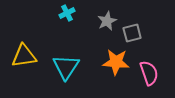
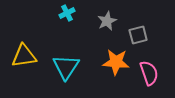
gray square: moved 6 px right, 2 px down
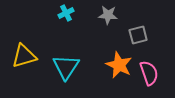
cyan cross: moved 1 px left
gray star: moved 1 px right, 6 px up; rotated 30 degrees clockwise
yellow triangle: rotated 8 degrees counterclockwise
orange star: moved 3 px right, 3 px down; rotated 20 degrees clockwise
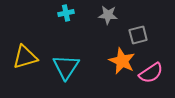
cyan cross: rotated 14 degrees clockwise
yellow triangle: moved 1 px right, 1 px down
orange star: moved 3 px right, 4 px up
pink semicircle: moved 2 px right; rotated 75 degrees clockwise
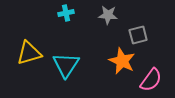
yellow triangle: moved 4 px right, 4 px up
cyan triangle: moved 2 px up
pink semicircle: moved 7 px down; rotated 20 degrees counterclockwise
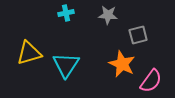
orange star: moved 3 px down
pink semicircle: moved 1 px down
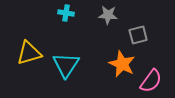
cyan cross: rotated 21 degrees clockwise
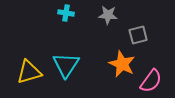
yellow triangle: moved 19 px down
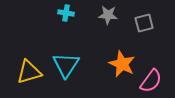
gray square: moved 6 px right, 12 px up
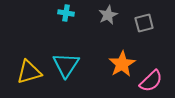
gray star: rotated 30 degrees counterclockwise
orange star: rotated 16 degrees clockwise
pink semicircle: rotated 10 degrees clockwise
